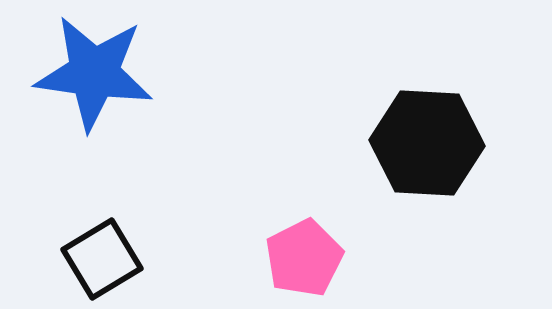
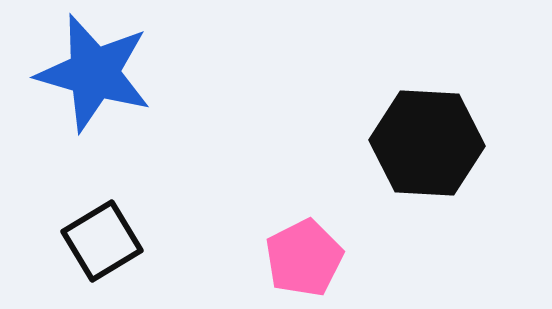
blue star: rotated 8 degrees clockwise
black square: moved 18 px up
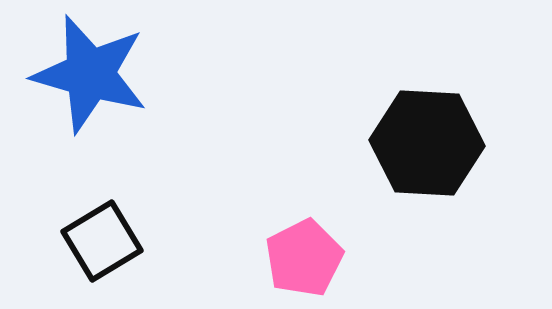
blue star: moved 4 px left, 1 px down
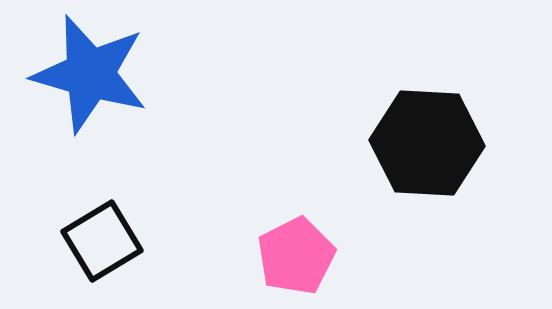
pink pentagon: moved 8 px left, 2 px up
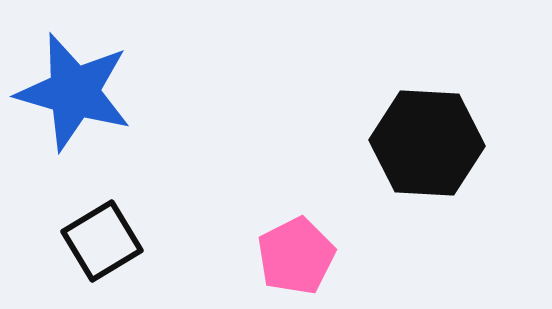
blue star: moved 16 px left, 18 px down
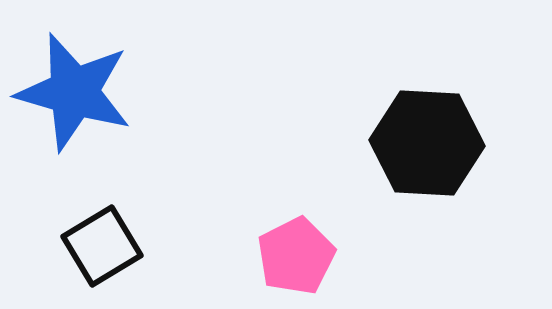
black square: moved 5 px down
